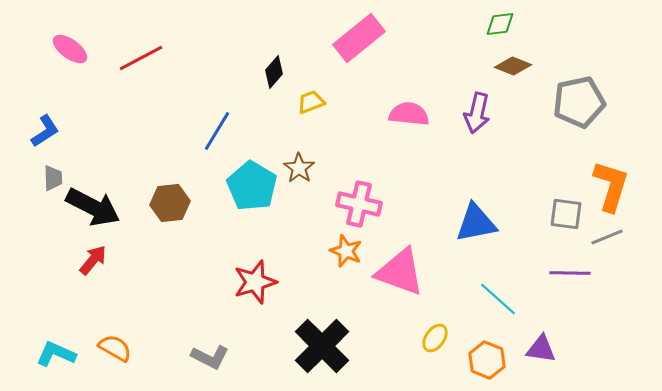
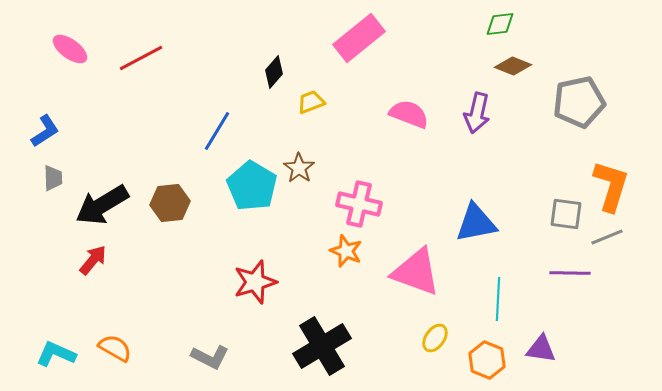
pink semicircle: rotated 15 degrees clockwise
black arrow: moved 9 px right, 2 px up; rotated 122 degrees clockwise
pink triangle: moved 16 px right
cyan line: rotated 51 degrees clockwise
black cross: rotated 14 degrees clockwise
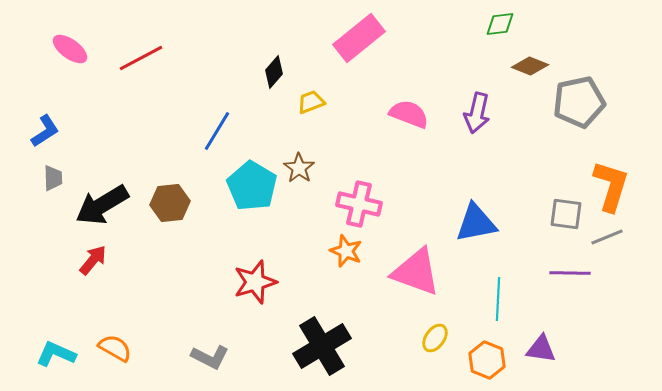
brown diamond: moved 17 px right
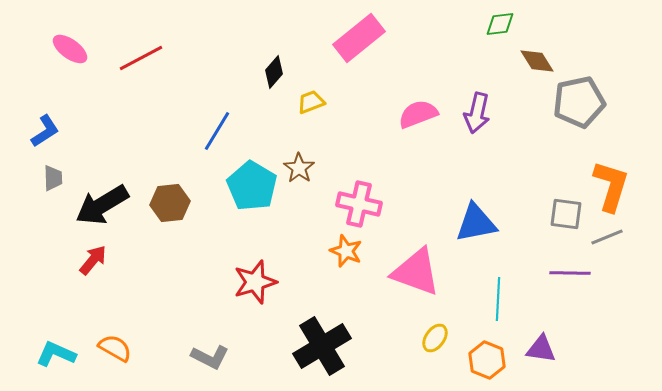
brown diamond: moved 7 px right, 5 px up; rotated 36 degrees clockwise
pink semicircle: moved 9 px right; rotated 42 degrees counterclockwise
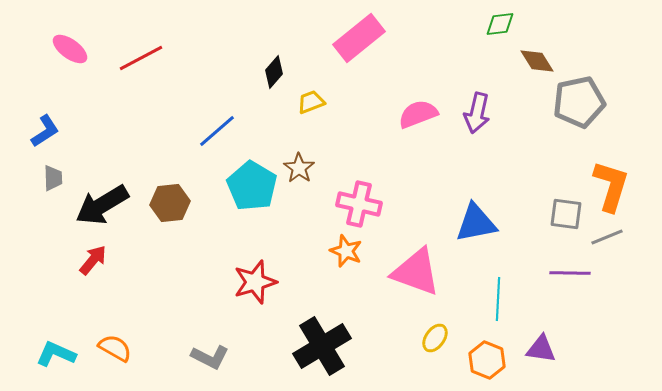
blue line: rotated 18 degrees clockwise
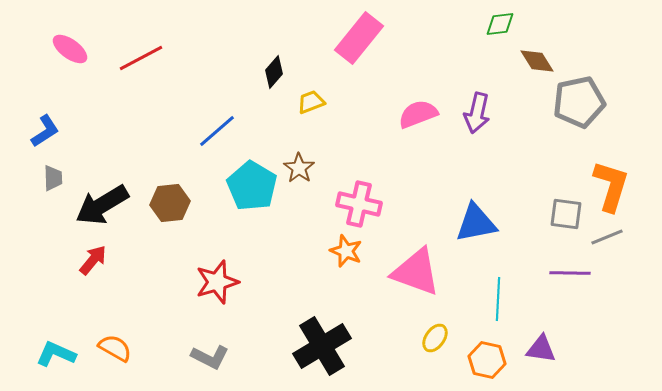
pink rectangle: rotated 12 degrees counterclockwise
red star: moved 38 px left
orange hexagon: rotated 9 degrees counterclockwise
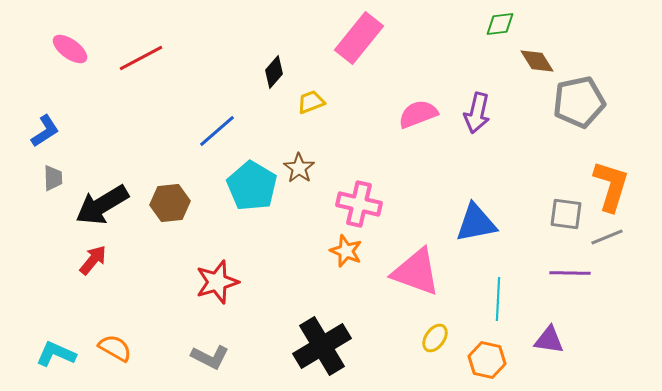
purple triangle: moved 8 px right, 9 px up
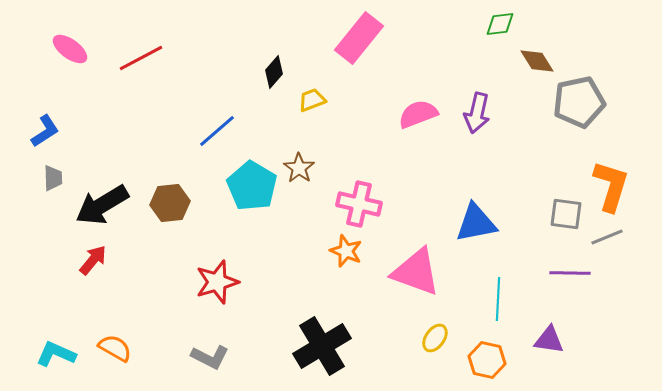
yellow trapezoid: moved 1 px right, 2 px up
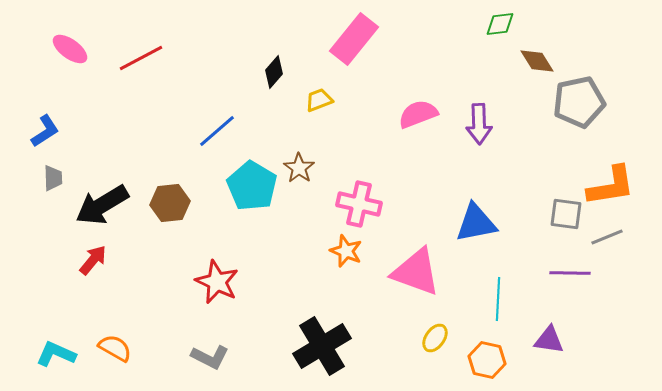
pink rectangle: moved 5 px left, 1 px down
yellow trapezoid: moved 7 px right
purple arrow: moved 2 px right, 11 px down; rotated 15 degrees counterclockwise
orange L-shape: rotated 64 degrees clockwise
red star: rotated 30 degrees counterclockwise
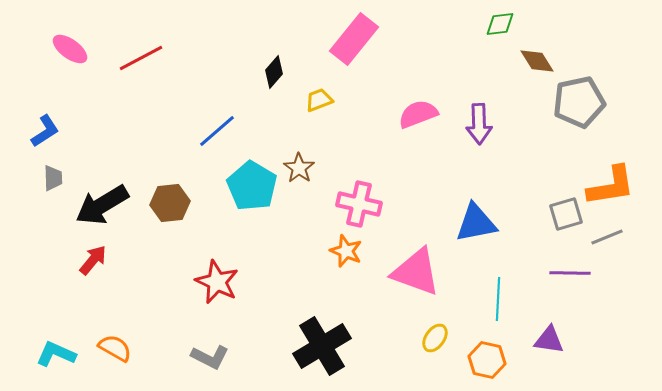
gray square: rotated 24 degrees counterclockwise
